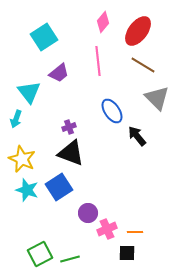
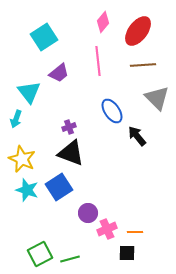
brown line: rotated 35 degrees counterclockwise
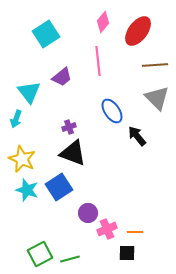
cyan square: moved 2 px right, 3 px up
brown line: moved 12 px right
purple trapezoid: moved 3 px right, 4 px down
black triangle: moved 2 px right
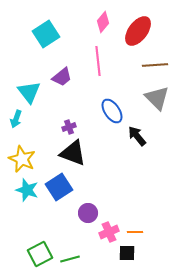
pink cross: moved 2 px right, 3 px down
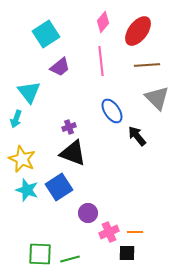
pink line: moved 3 px right
brown line: moved 8 px left
purple trapezoid: moved 2 px left, 10 px up
green square: rotated 30 degrees clockwise
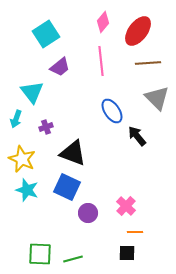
brown line: moved 1 px right, 2 px up
cyan triangle: moved 3 px right
purple cross: moved 23 px left
blue square: moved 8 px right; rotated 32 degrees counterclockwise
pink cross: moved 17 px right, 26 px up; rotated 24 degrees counterclockwise
green line: moved 3 px right
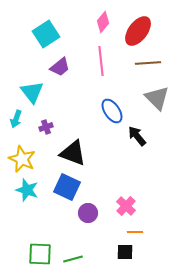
black square: moved 2 px left, 1 px up
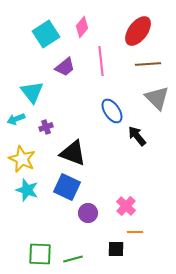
pink diamond: moved 21 px left, 5 px down
brown line: moved 1 px down
purple trapezoid: moved 5 px right
cyan arrow: rotated 48 degrees clockwise
black square: moved 9 px left, 3 px up
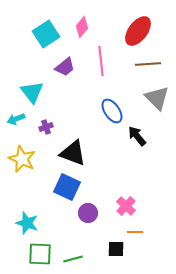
cyan star: moved 33 px down
